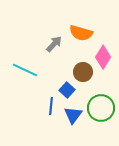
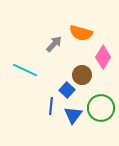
brown circle: moved 1 px left, 3 px down
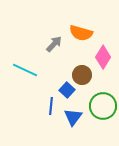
green circle: moved 2 px right, 2 px up
blue triangle: moved 2 px down
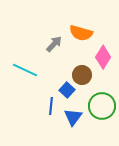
green circle: moved 1 px left
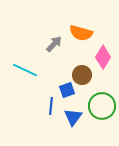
blue square: rotated 28 degrees clockwise
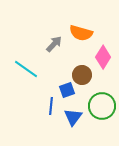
cyan line: moved 1 px right, 1 px up; rotated 10 degrees clockwise
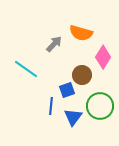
green circle: moved 2 px left
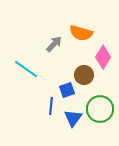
brown circle: moved 2 px right
green circle: moved 3 px down
blue triangle: moved 1 px down
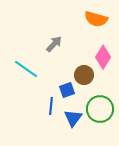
orange semicircle: moved 15 px right, 14 px up
